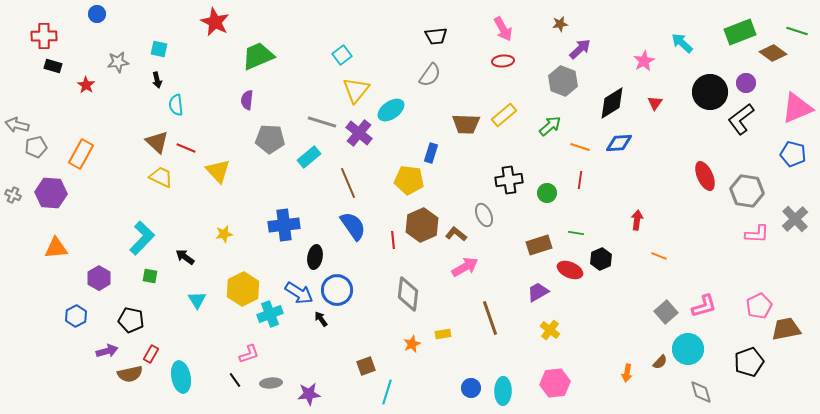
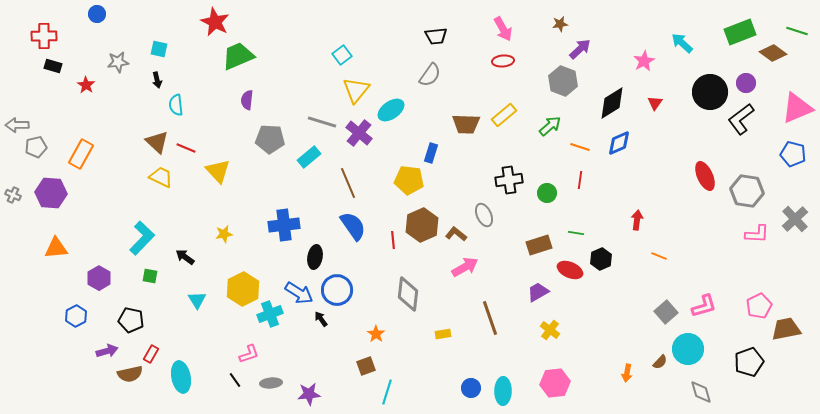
green trapezoid at (258, 56): moved 20 px left
gray arrow at (17, 125): rotated 15 degrees counterclockwise
blue diamond at (619, 143): rotated 20 degrees counterclockwise
orange star at (412, 344): moved 36 px left, 10 px up; rotated 12 degrees counterclockwise
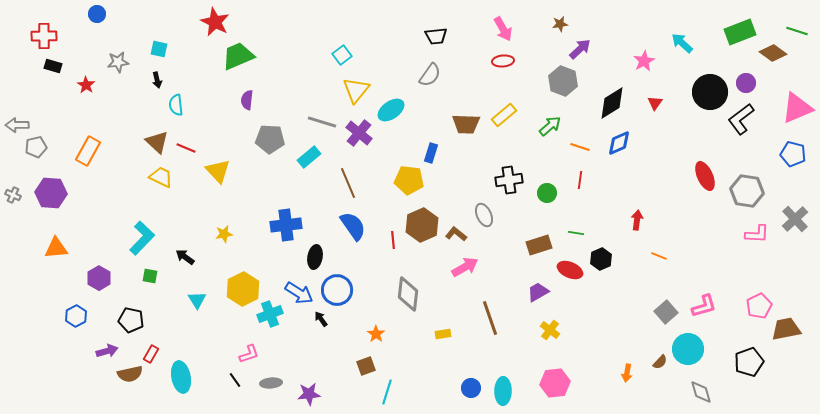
orange rectangle at (81, 154): moved 7 px right, 3 px up
blue cross at (284, 225): moved 2 px right
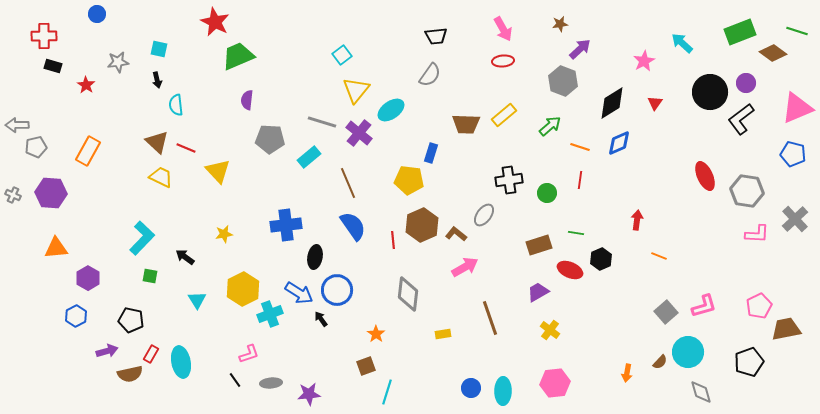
gray ellipse at (484, 215): rotated 60 degrees clockwise
purple hexagon at (99, 278): moved 11 px left
cyan circle at (688, 349): moved 3 px down
cyan ellipse at (181, 377): moved 15 px up
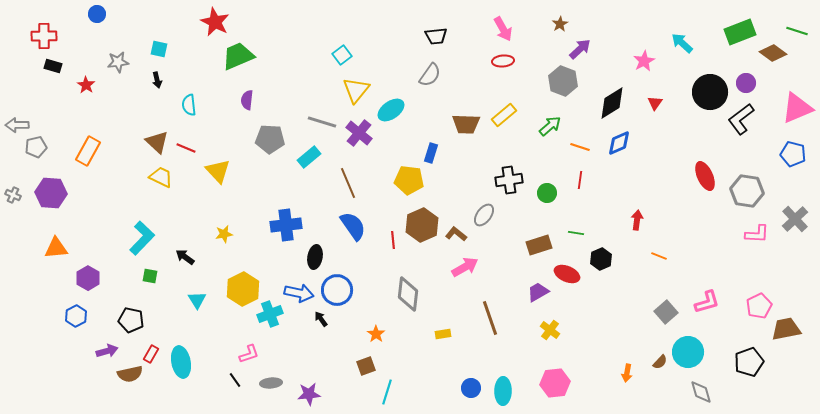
brown star at (560, 24): rotated 21 degrees counterclockwise
cyan semicircle at (176, 105): moved 13 px right
red ellipse at (570, 270): moved 3 px left, 4 px down
blue arrow at (299, 293): rotated 20 degrees counterclockwise
pink L-shape at (704, 306): moved 3 px right, 4 px up
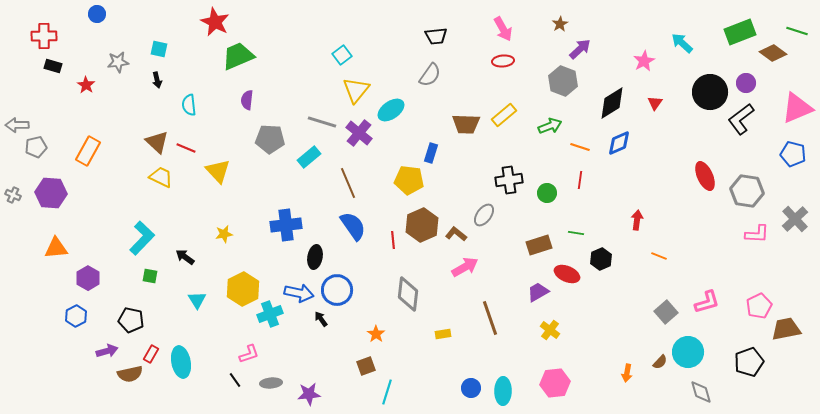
green arrow at (550, 126): rotated 20 degrees clockwise
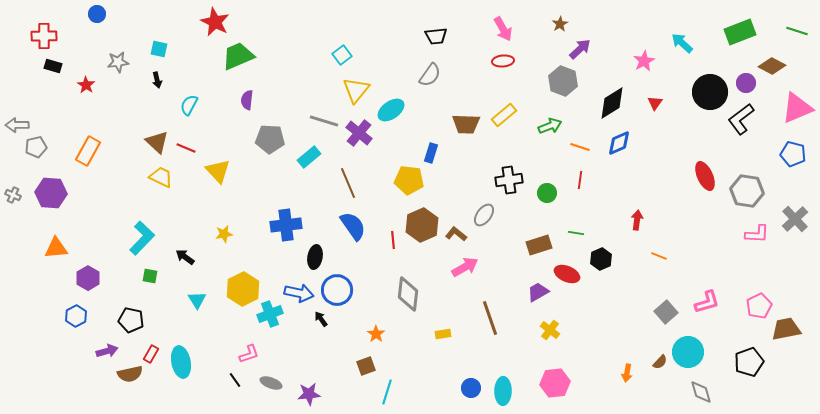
brown diamond at (773, 53): moved 1 px left, 13 px down; rotated 8 degrees counterclockwise
cyan semicircle at (189, 105): rotated 35 degrees clockwise
gray line at (322, 122): moved 2 px right, 1 px up
gray ellipse at (271, 383): rotated 25 degrees clockwise
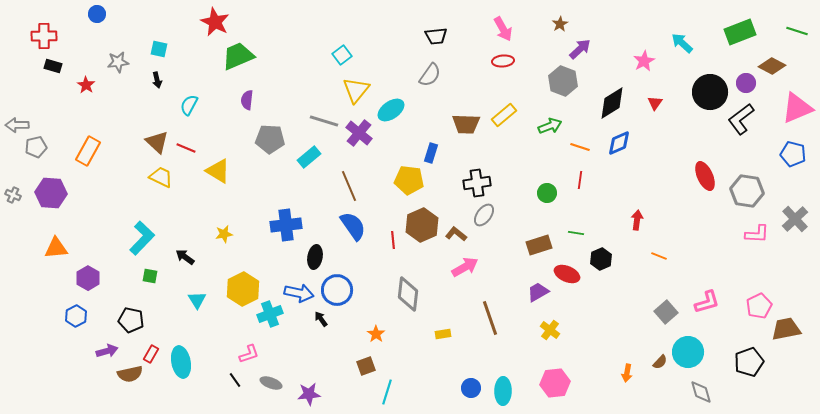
yellow triangle at (218, 171): rotated 16 degrees counterclockwise
black cross at (509, 180): moved 32 px left, 3 px down
brown line at (348, 183): moved 1 px right, 3 px down
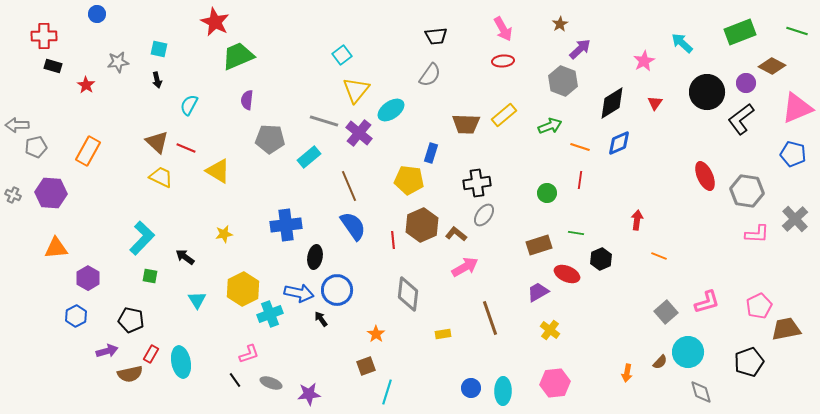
black circle at (710, 92): moved 3 px left
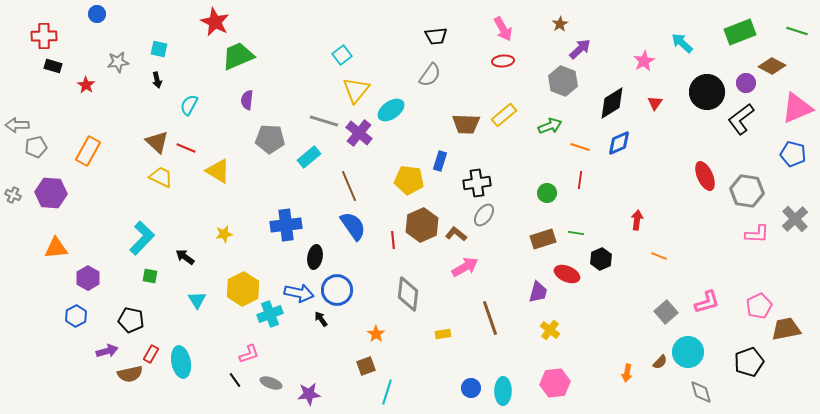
blue rectangle at (431, 153): moved 9 px right, 8 px down
brown rectangle at (539, 245): moved 4 px right, 6 px up
purple trapezoid at (538, 292): rotated 135 degrees clockwise
